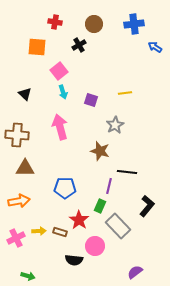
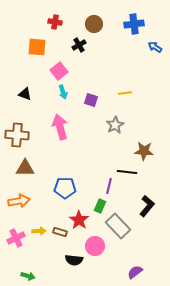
black triangle: rotated 24 degrees counterclockwise
brown star: moved 44 px right; rotated 12 degrees counterclockwise
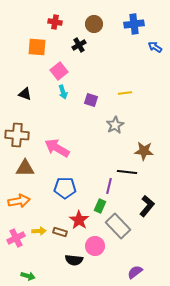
pink arrow: moved 3 px left, 21 px down; rotated 45 degrees counterclockwise
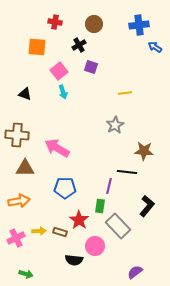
blue cross: moved 5 px right, 1 px down
purple square: moved 33 px up
green rectangle: rotated 16 degrees counterclockwise
green arrow: moved 2 px left, 2 px up
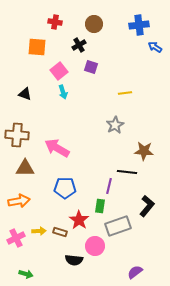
gray rectangle: rotated 65 degrees counterclockwise
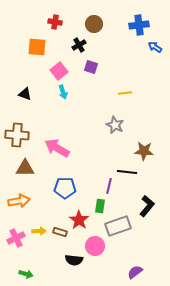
gray star: rotated 18 degrees counterclockwise
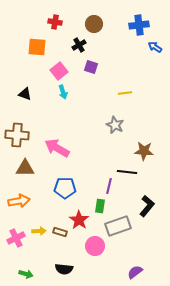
black semicircle: moved 10 px left, 9 px down
